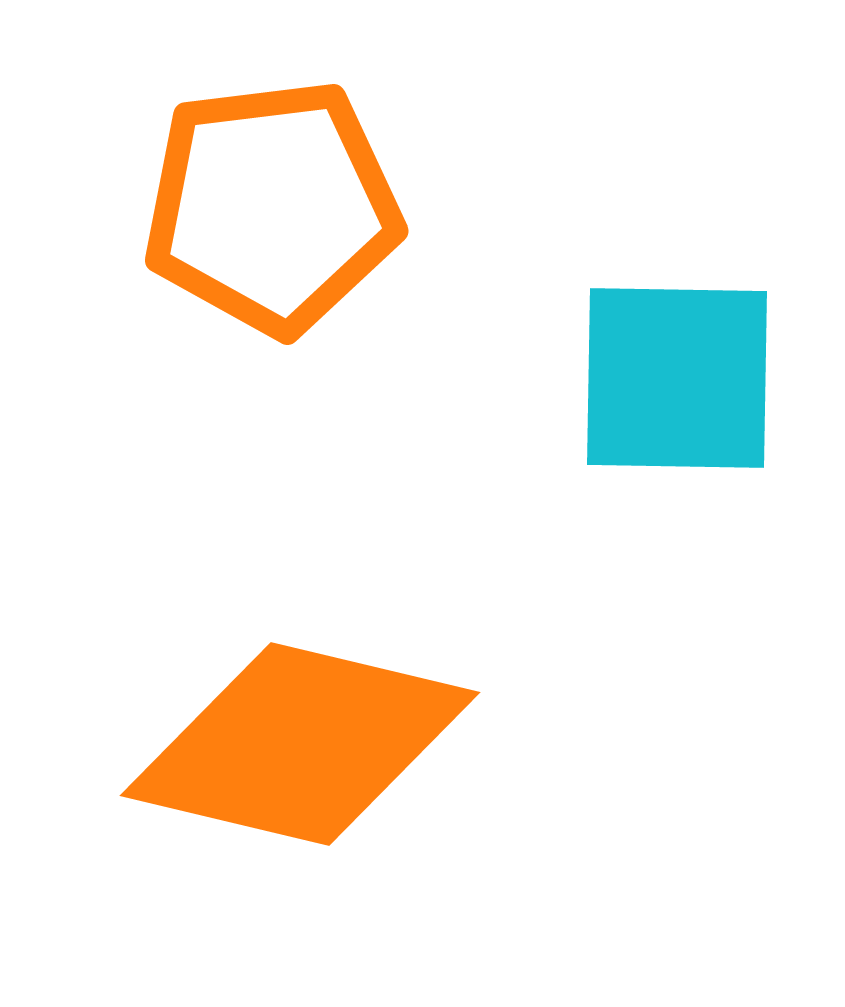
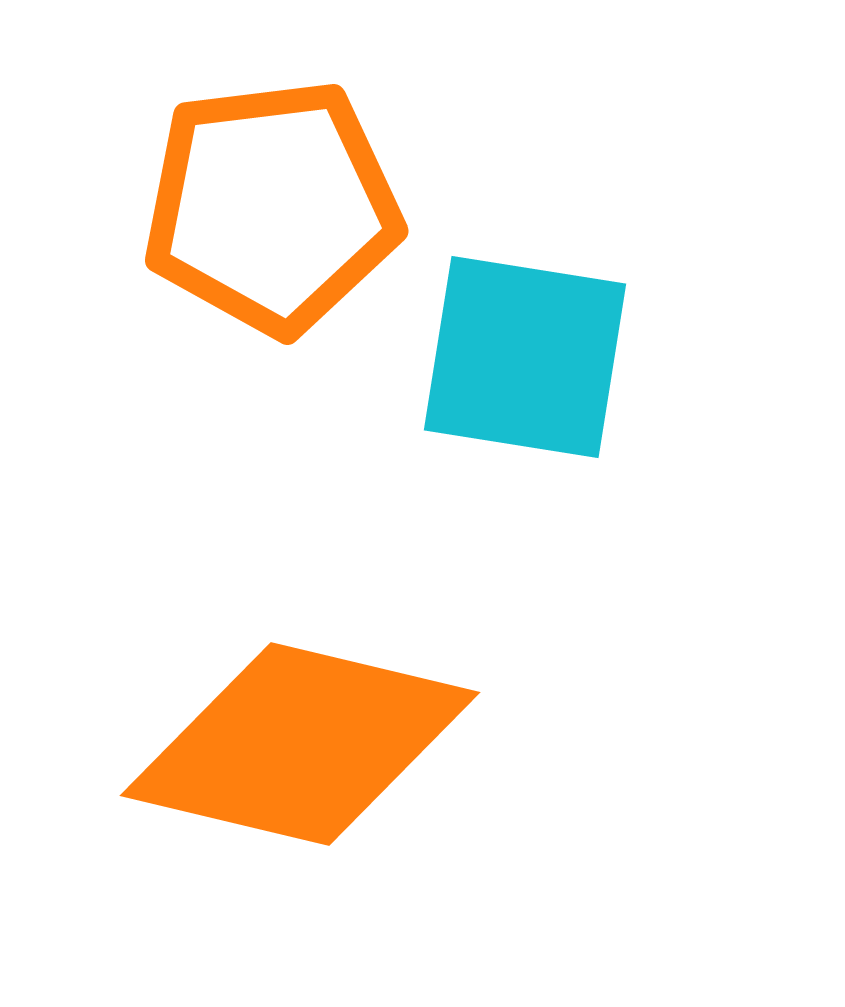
cyan square: moved 152 px left, 21 px up; rotated 8 degrees clockwise
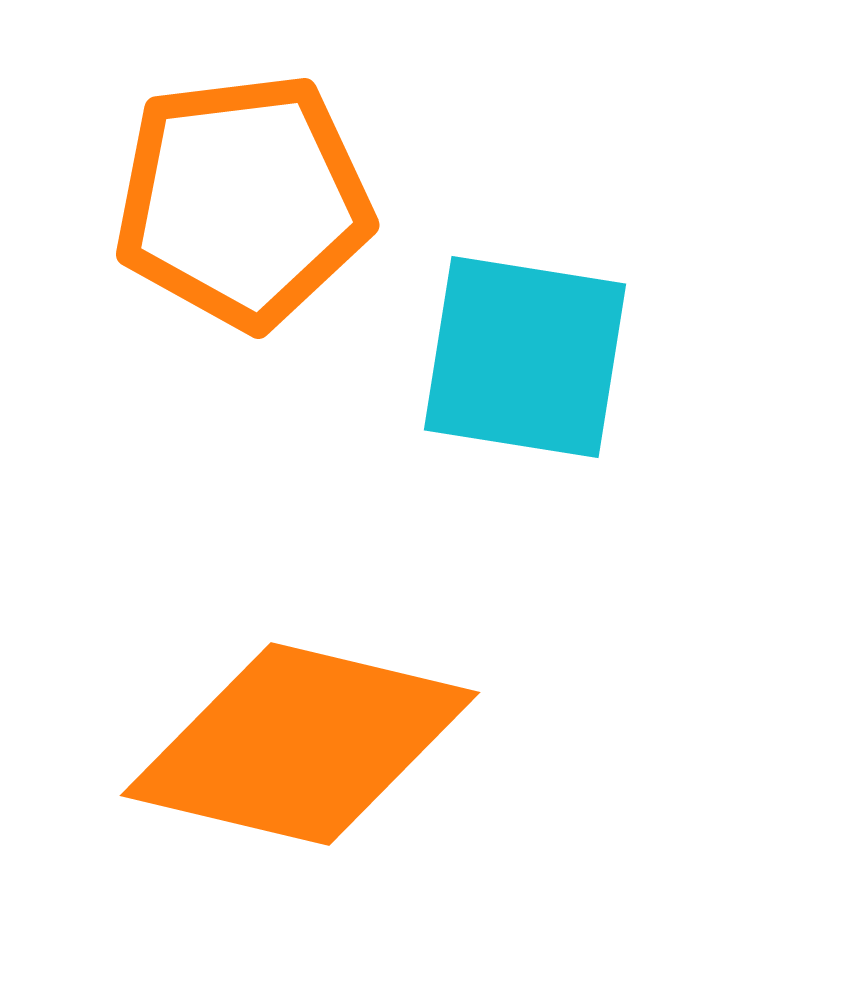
orange pentagon: moved 29 px left, 6 px up
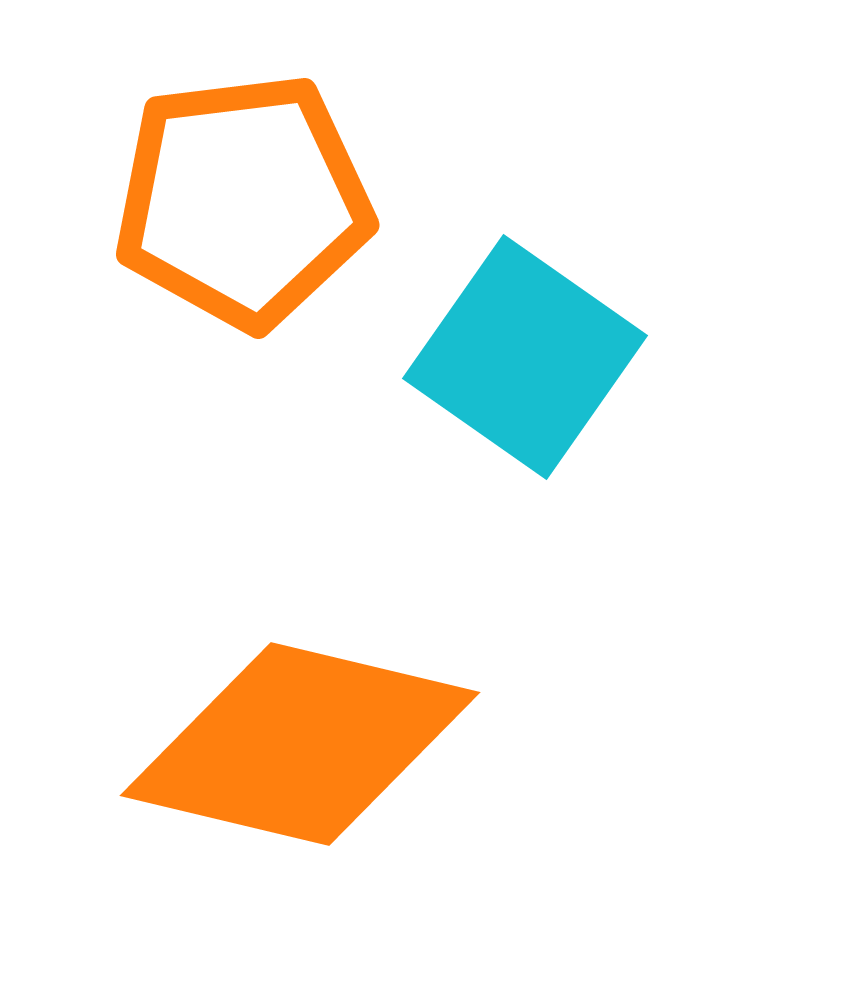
cyan square: rotated 26 degrees clockwise
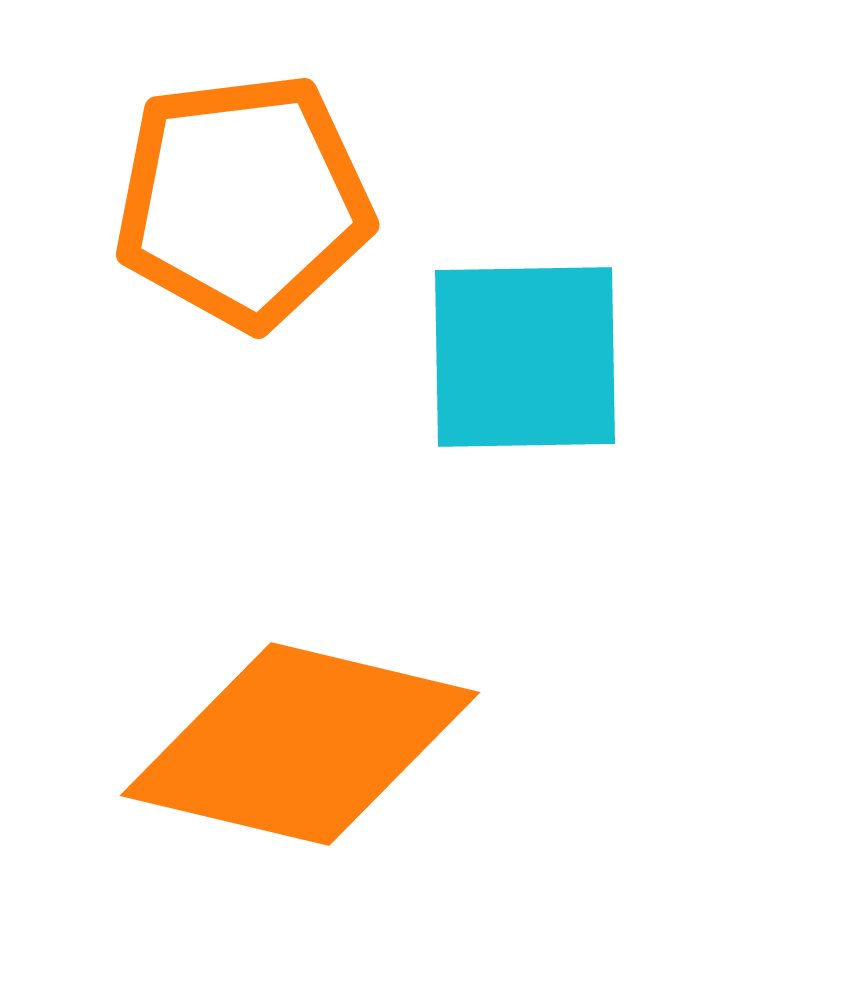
cyan square: rotated 36 degrees counterclockwise
